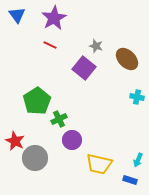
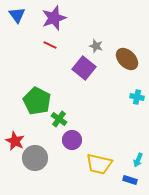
purple star: rotated 10 degrees clockwise
green pentagon: rotated 12 degrees counterclockwise
green cross: rotated 28 degrees counterclockwise
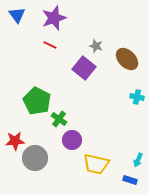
red star: rotated 30 degrees counterclockwise
yellow trapezoid: moved 3 px left
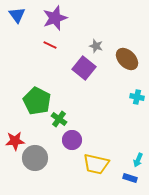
purple star: moved 1 px right
blue rectangle: moved 2 px up
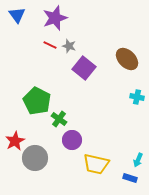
gray star: moved 27 px left
red star: rotated 24 degrees counterclockwise
